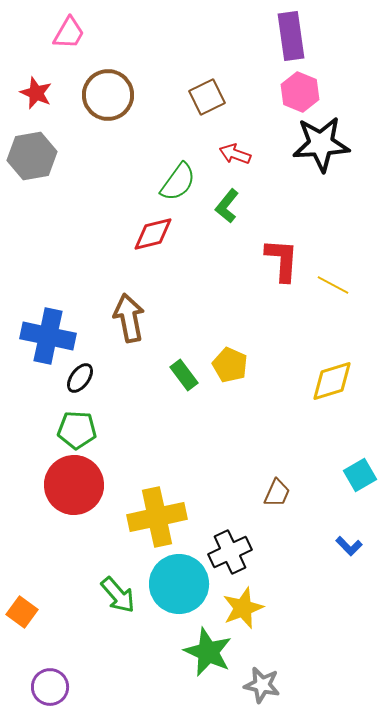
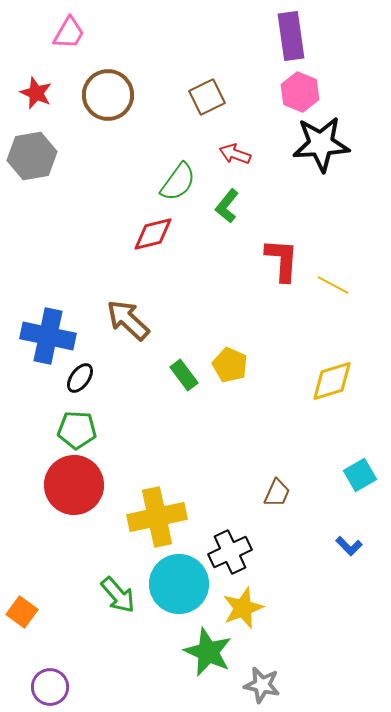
brown arrow: moved 1 px left, 2 px down; rotated 36 degrees counterclockwise
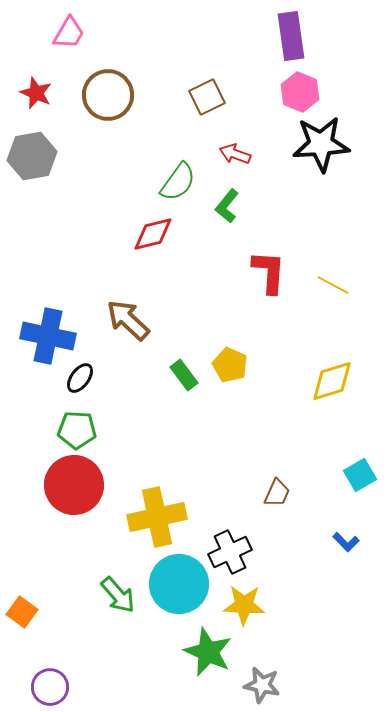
red L-shape: moved 13 px left, 12 px down
blue L-shape: moved 3 px left, 4 px up
yellow star: moved 1 px right, 3 px up; rotated 24 degrees clockwise
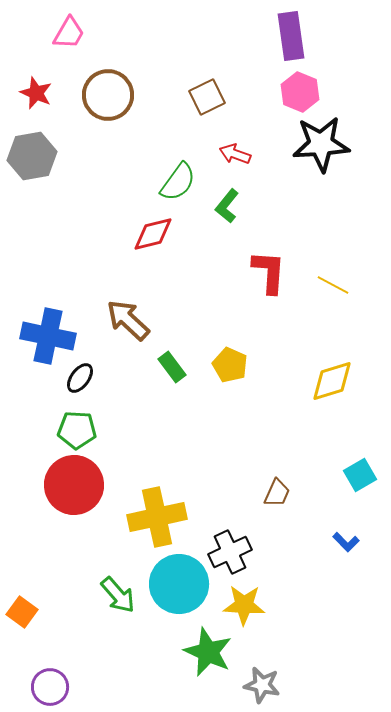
green rectangle: moved 12 px left, 8 px up
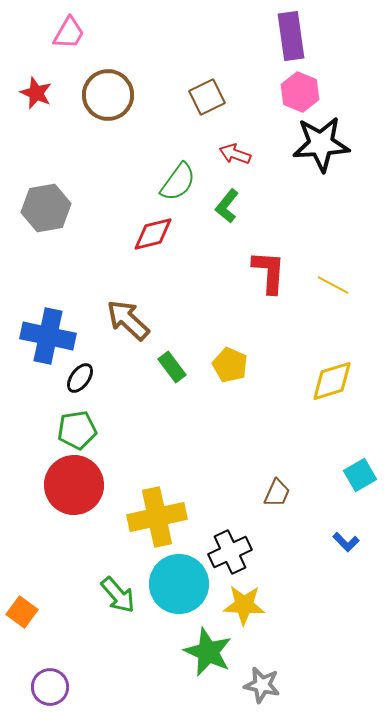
gray hexagon: moved 14 px right, 52 px down
green pentagon: rotated 12 degrees counterclockwise
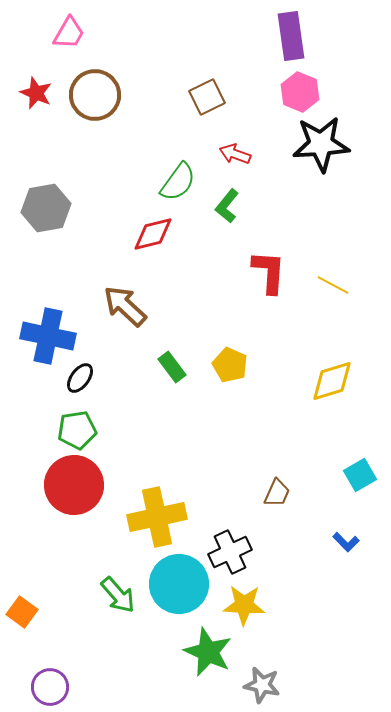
brown circle: moved 13 px left
brown arrow: moved 3 px left, 14 px up
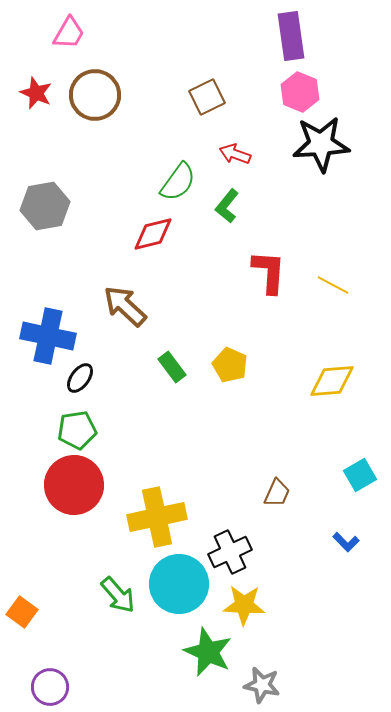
gray hexagon: moved 1 px left, 2 px up
yellow diamond: rotated 12 degrees clockwise
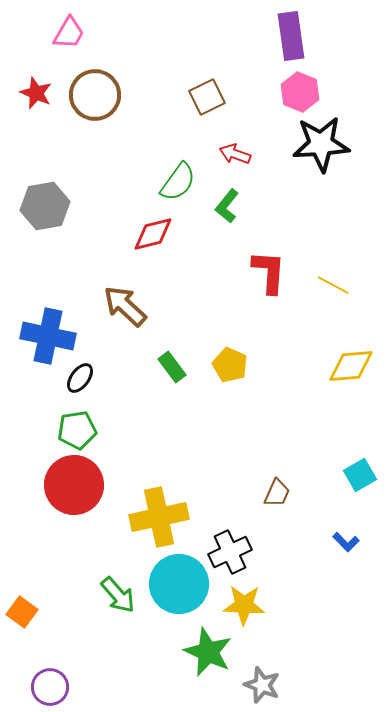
yellow diamond: moved 19 px right, 15 px up
yellow cross: moved 2 px right
gray star: rotated 9 degrees clockwise
